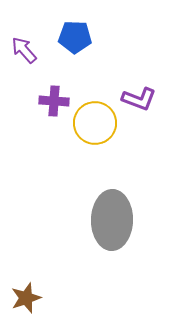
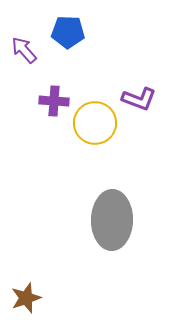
blue pentagon: moved 7 px left, 5 px up
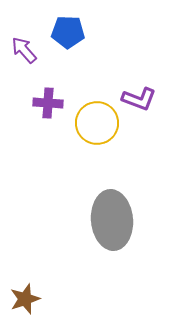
purple cross: moved 6 px left, 2 px down
yellow circle: moved 2 px right
gray ellipse: rotated 6 degrees counterclockwise
brown star: moved 1 px left, 1 px down
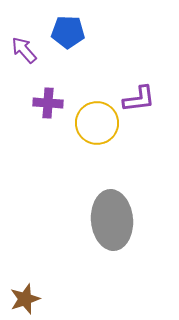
purple L-shape: rotated 28 degrees counterclockwise
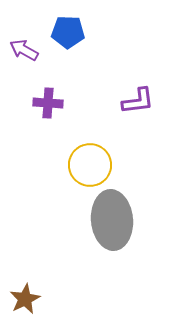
purple arrow: rotated 20 degrees counterclockwise
purple L-shape: moved 1 px left, 2 px down
yellow circle: moved 7 px left, 42 px down
brown star: rotated 8 degrees counterclockwise
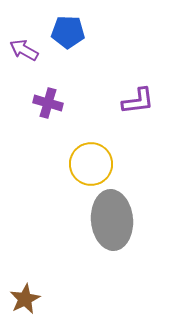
purple cross: rotated 12 degrees clockwise
yellow circle: moved 1 px right, 1 px up
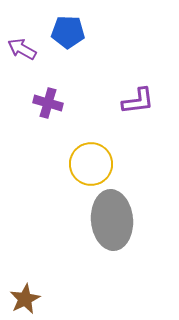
purple arrow: moved 2 px left, 1 px up
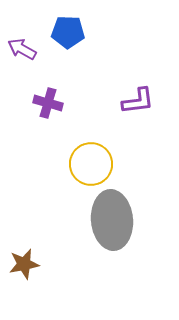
brown star: moved 1 px left, 35 px up; rotated 16 degrees clockwise
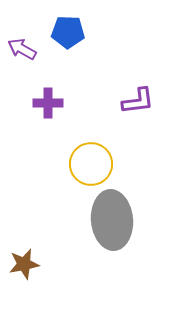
purple cross: rotated 16 degrees counterclockwise
